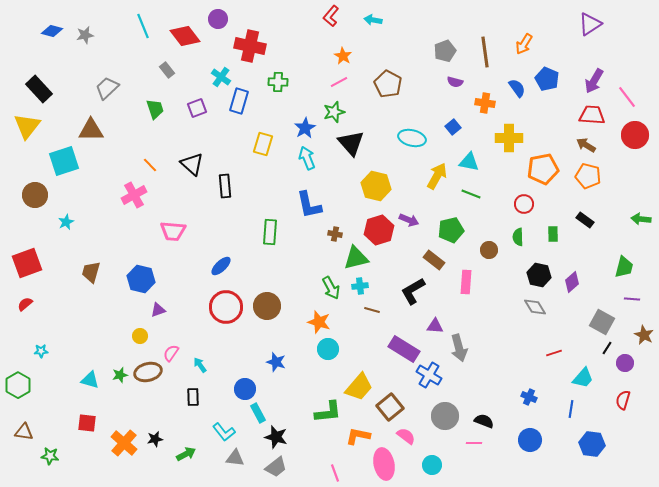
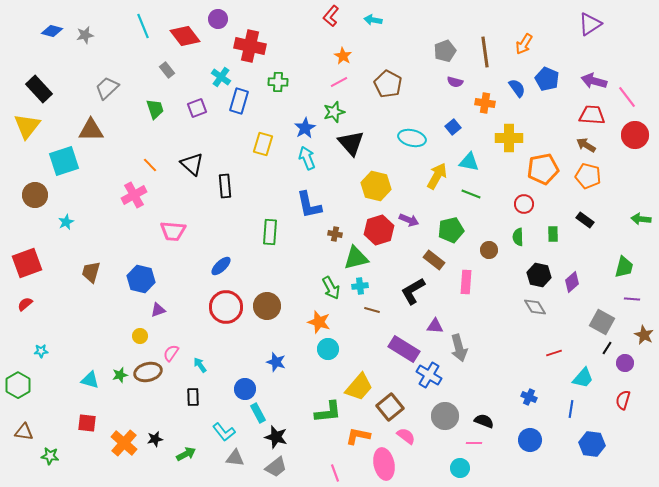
purple arrow at (594, 81): rotated 75 degrees clockwise
cyan circle at (432, 465): moved 28 px right, 3 px down
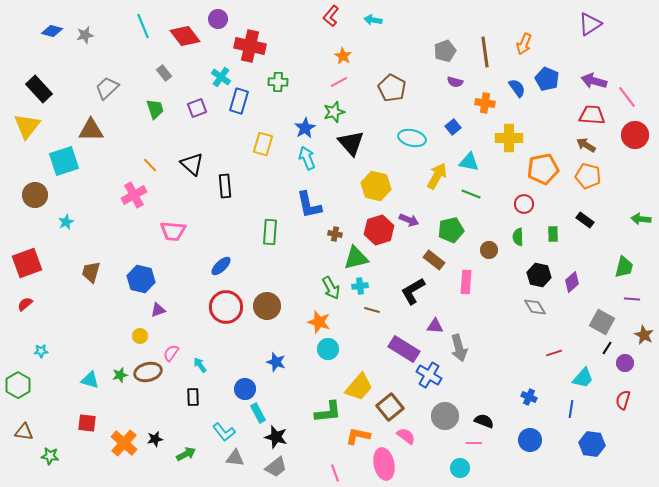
orange arrow at (524, 44): rotated 10 degrees counterclockwise
gray rectangle at (167, 70): moved 3 px left, 3 px down
brown pentagon at (388, 84): moved 4 px right, 4 px down
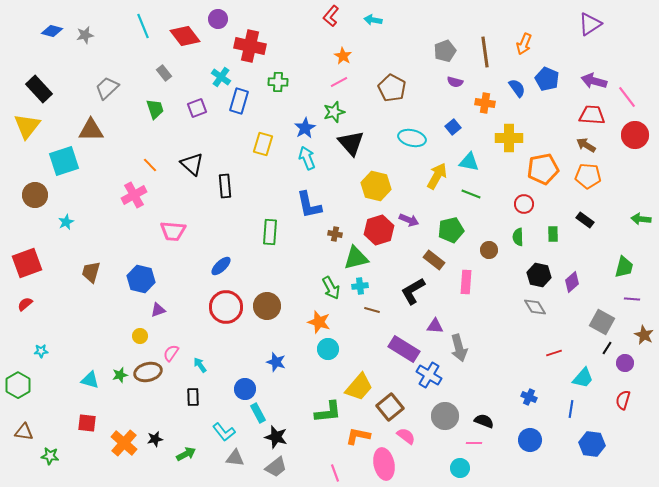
orange pentagon at (588, 176): rotated 10 degrees counterclockwise
